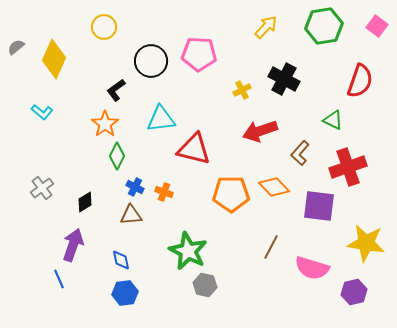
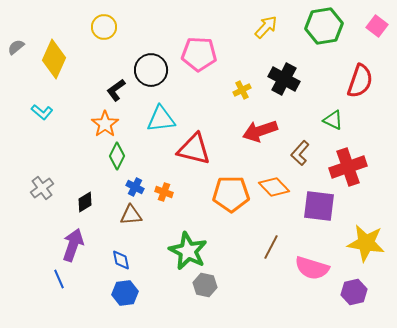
black circle: moved 9 px down
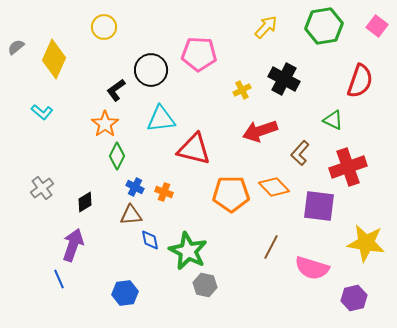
blue diamond: moved 29 px right, 20 px up
purple hexagon: moved 6 px down
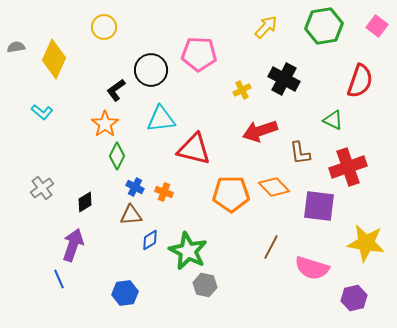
gray semicircle: rotated 30 degrees clockwise
brown L-shape: rotated 50 degrees counterclockwise
blue diamond: rotated 70 degrees clockwise
